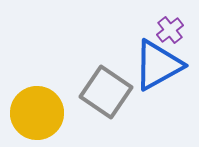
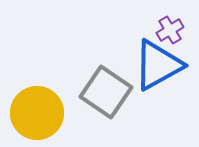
purple cross: rotated 8 degrees clockwise
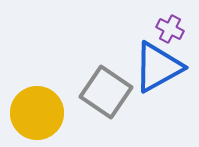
purple cross: moved 1 px up; rotated 32 degrees counterclockwise
blue triangle: moved 2 px down
